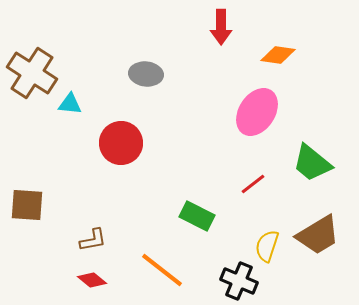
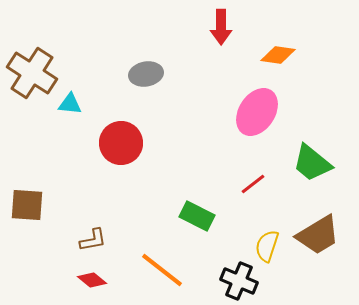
gray ellipse: rotated 16 degrees counterclockwise
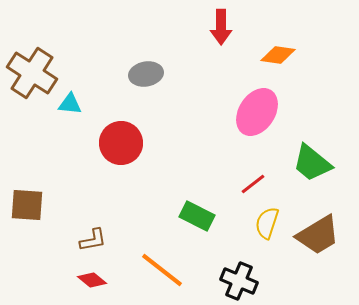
yellow semicircle: moved 23 px up
